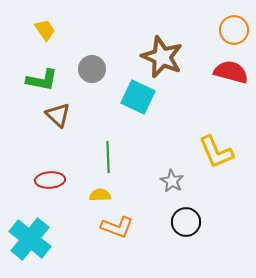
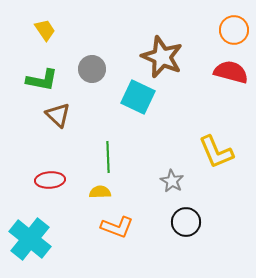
yellow semicircle: moved 3 px up
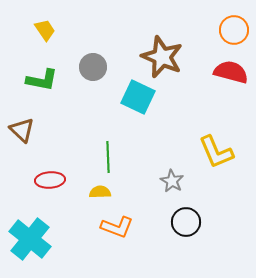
gray circle: moved 1 px right, 2 px up
brown triangle: moved 36 px left, 15 px down
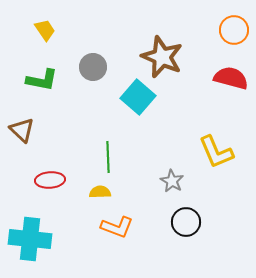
red semicircle: moved 6 px down
cyan square: rotated 16 degrees clockwise
cyan cross: rotated 33 degrees counterclockwise
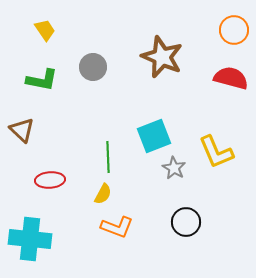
cyan square: moved 16 px right, 39 px down; rotated 28 degrees clockwise
gray star: moved 2 px right, 13 px up
yellow semicircle: moved 3 px right, 2 px down; rotated 120 degrees clockwise
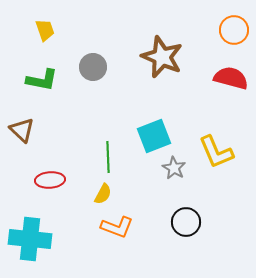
yellow trapezoid: rotated 15 degrees clockwise
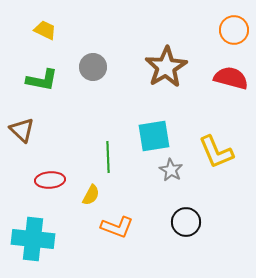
yellow trapezoid: rotated 45 degrees counterclockwise
brown star: moved 4 px right, 10 px down; rotated 18 degrees clockwise
cyan square: rotated 12 degrees clockwise
gray star: moved 3 px left, 2 px down
yellow semicircle: moved 12 px left, 1 px down
cyan cross: moved 3 px right
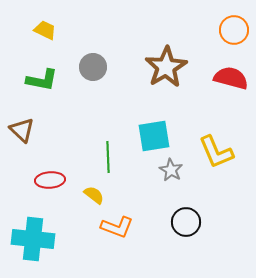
yellow semicircle: moved 3 px right; rotated 80 degrees counterclockwise
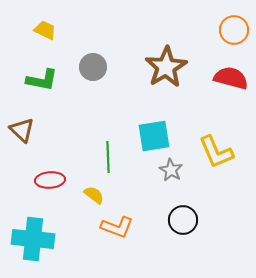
black circle: moved 3 px left, 2 px up
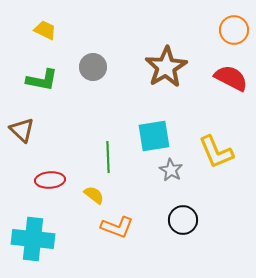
red semicircle: rotated 12 degrees clockwise
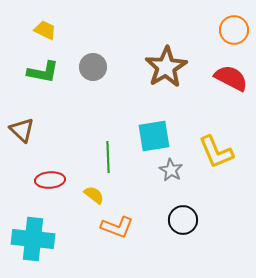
green L-shape: moved 1 px right, 8 px up
